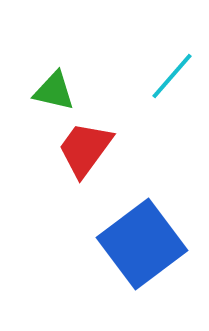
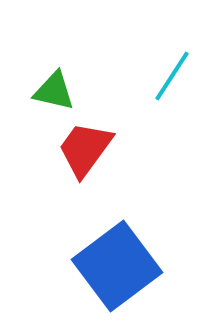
cyan line: rotated 8 degrees counterclockwise
blue square: moved 25 px left, 22 px down
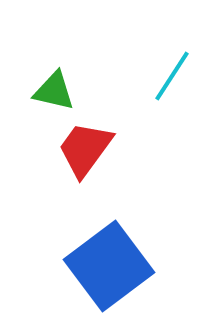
blue square: moved 8 px left
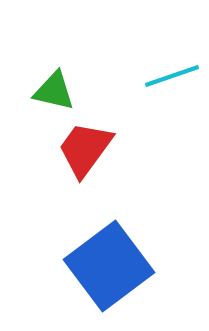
cyan line: rotated 38 degrees clockwise
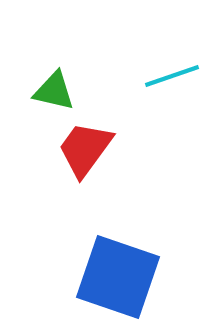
blue square: moved 9 px right, 11 px down; rotated 34 degrees counterclockwise
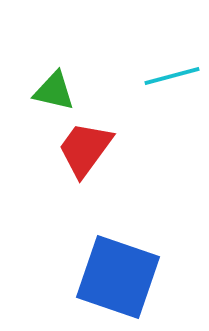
cyan line: rotated 4 degrees clockwise
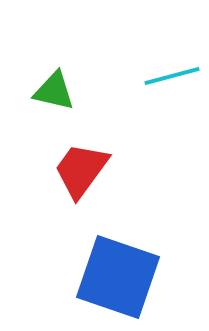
red trapezoid: moved 4 px left, 21 px down
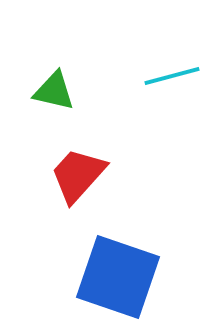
red trapezoid: moved 3 px left, 5 px down; rotated 6 degrees clockwise
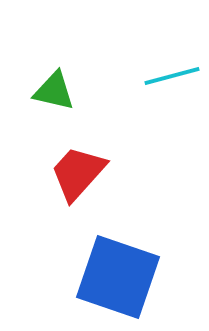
red trapezoid: moved 2 px up
